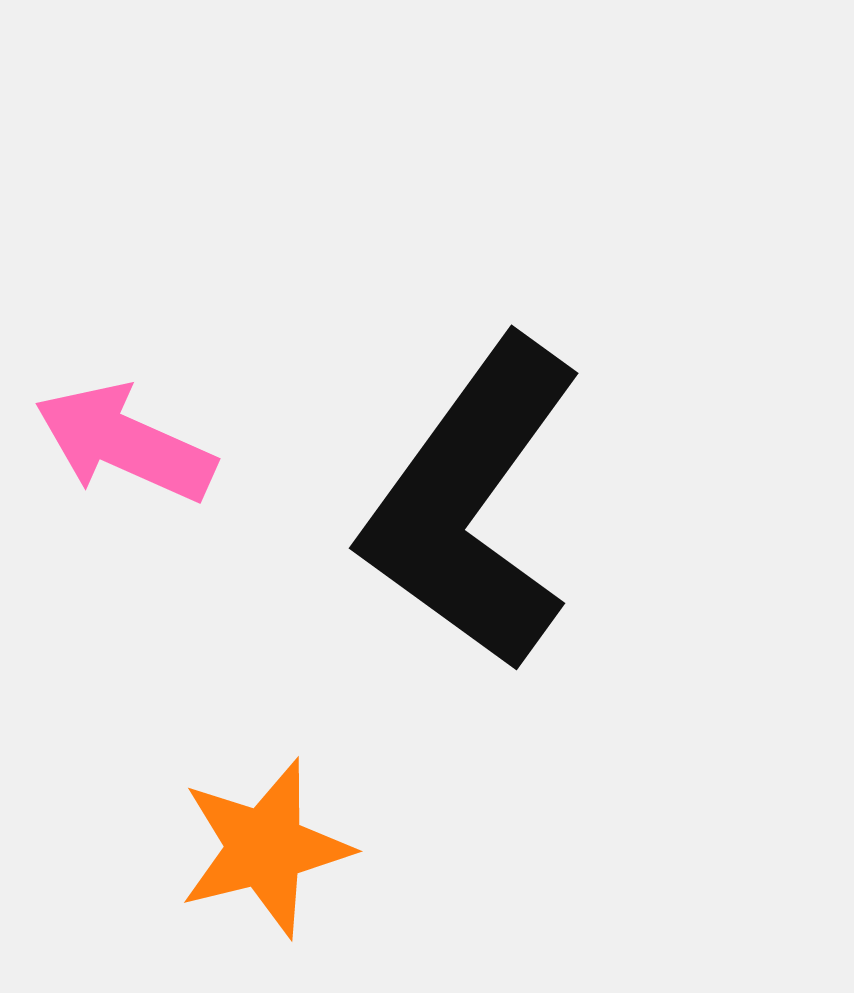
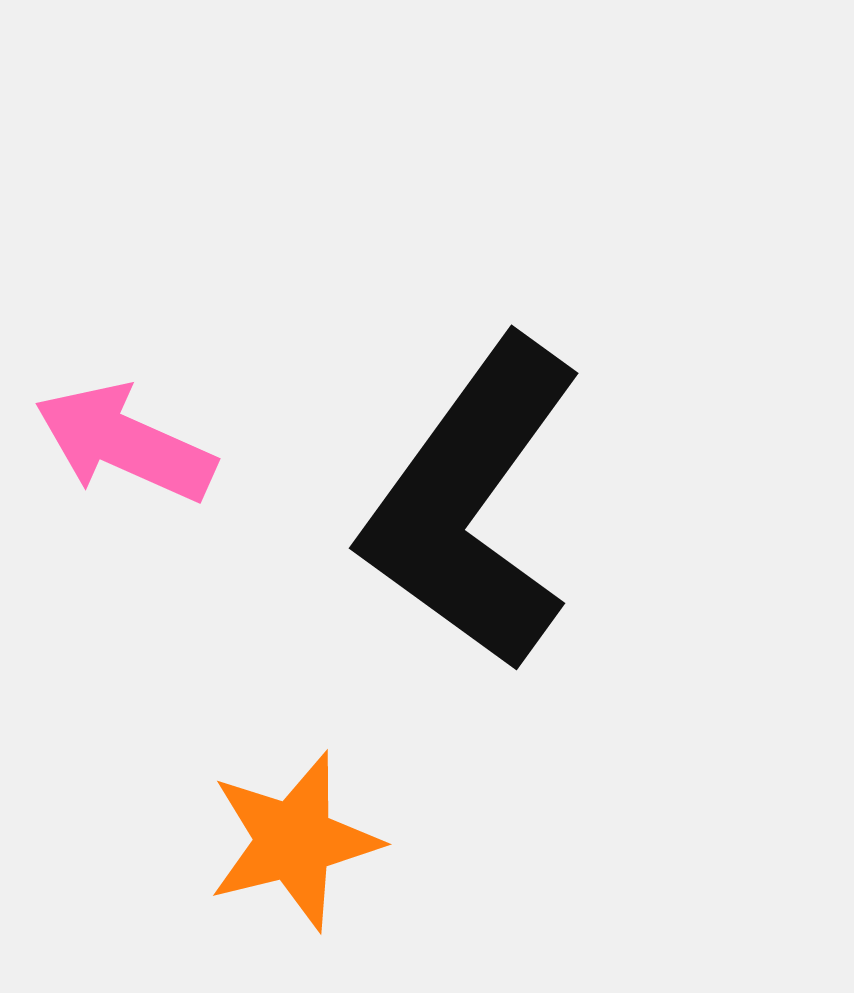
orange star: moved 29 px right, 7 px up
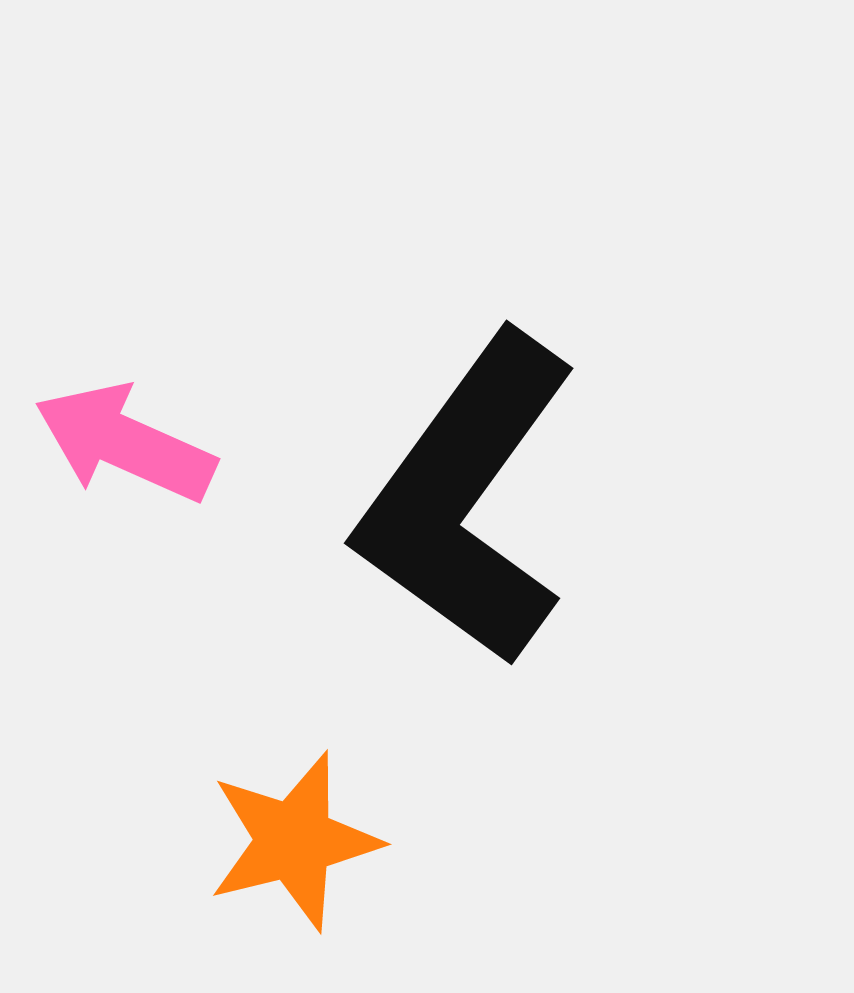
black L-shape: moved 5 px left, 5 px up
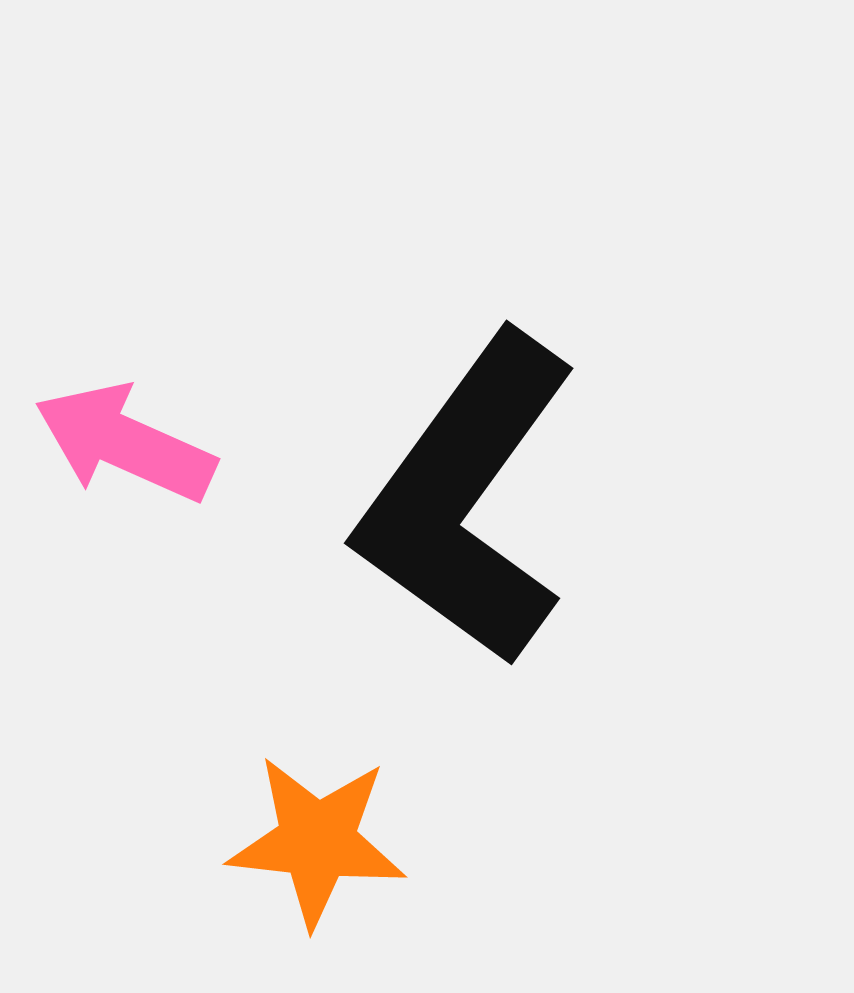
orange star: moved 23 px right; rotated 20 degrees clockwise
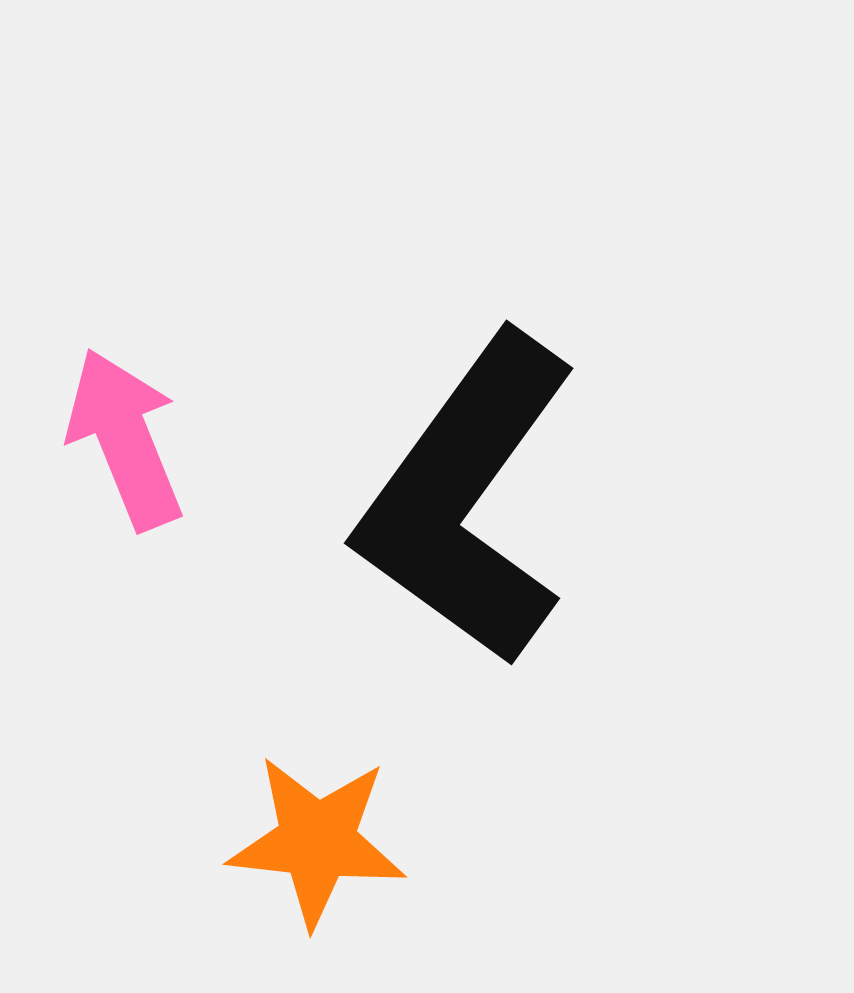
pink arrow: moved 4 px up; rotated 44 degrees clockwise
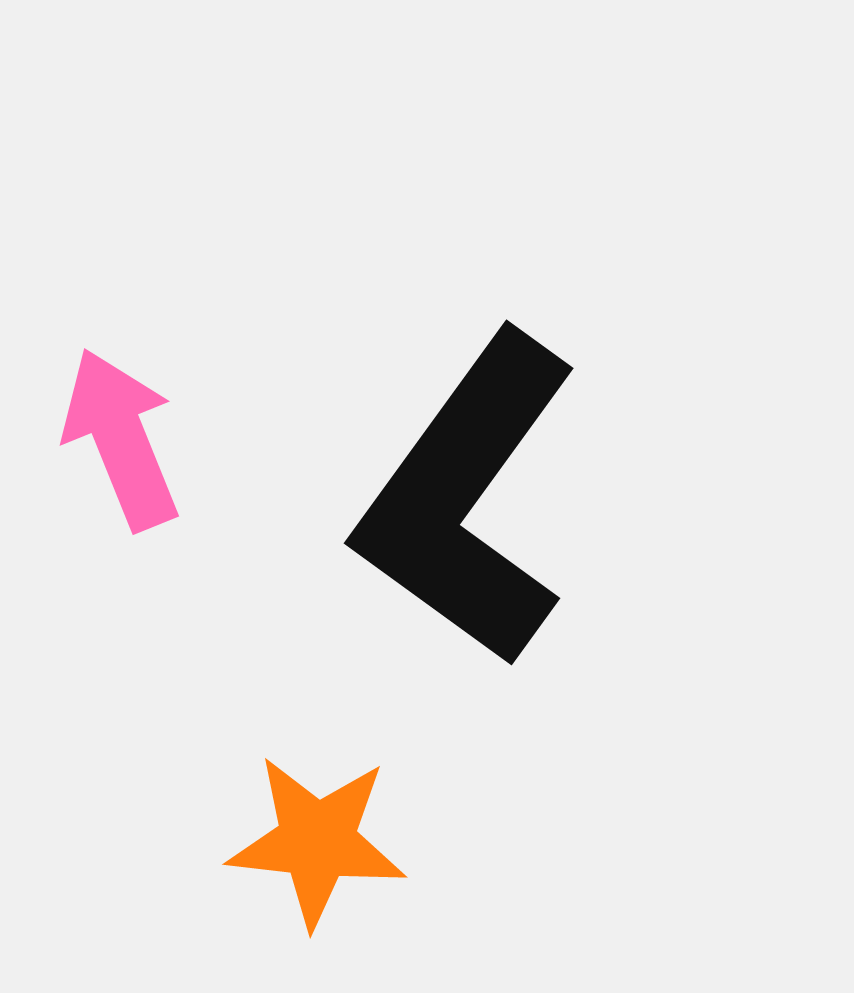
pink arrow: moved 4 px left
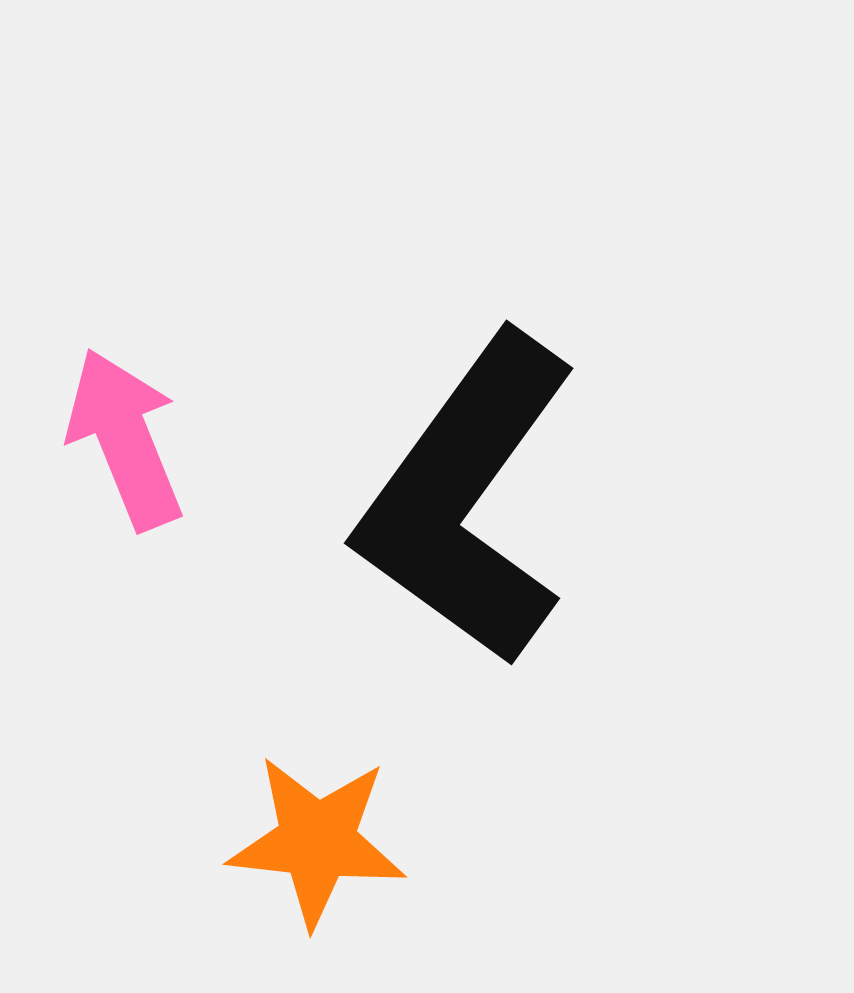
pink arrow: moved 4 px right
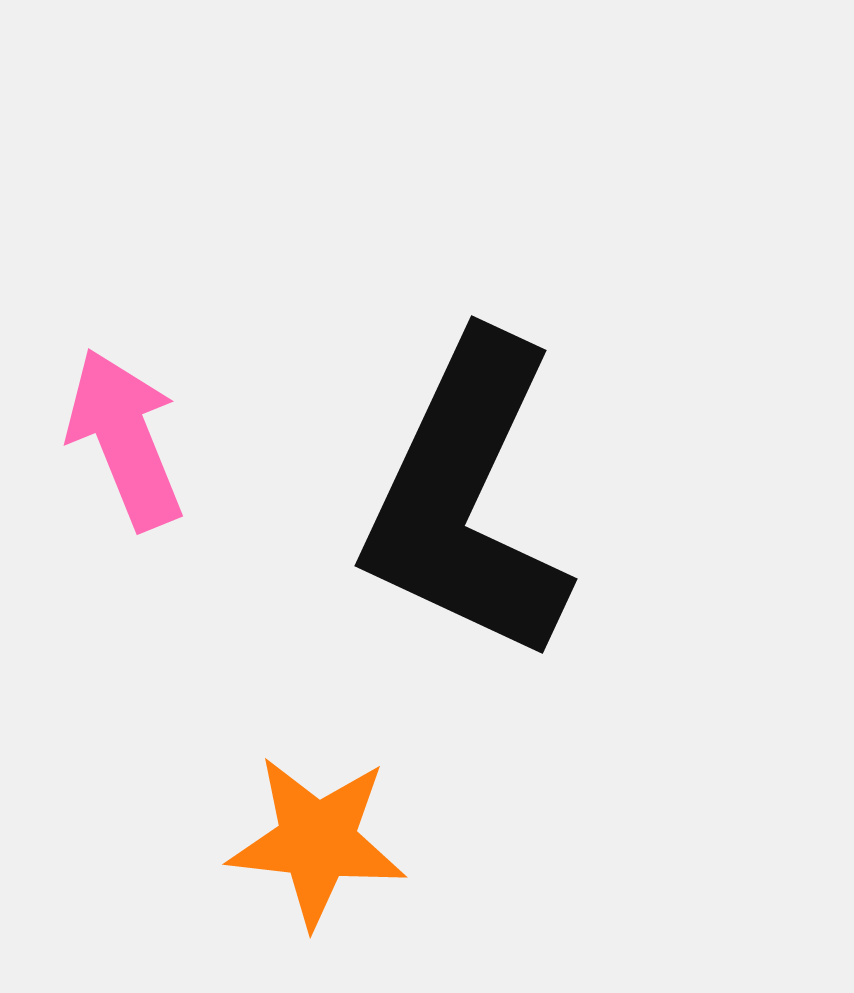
black L-shape: rotated 11 degrees counterclockwise
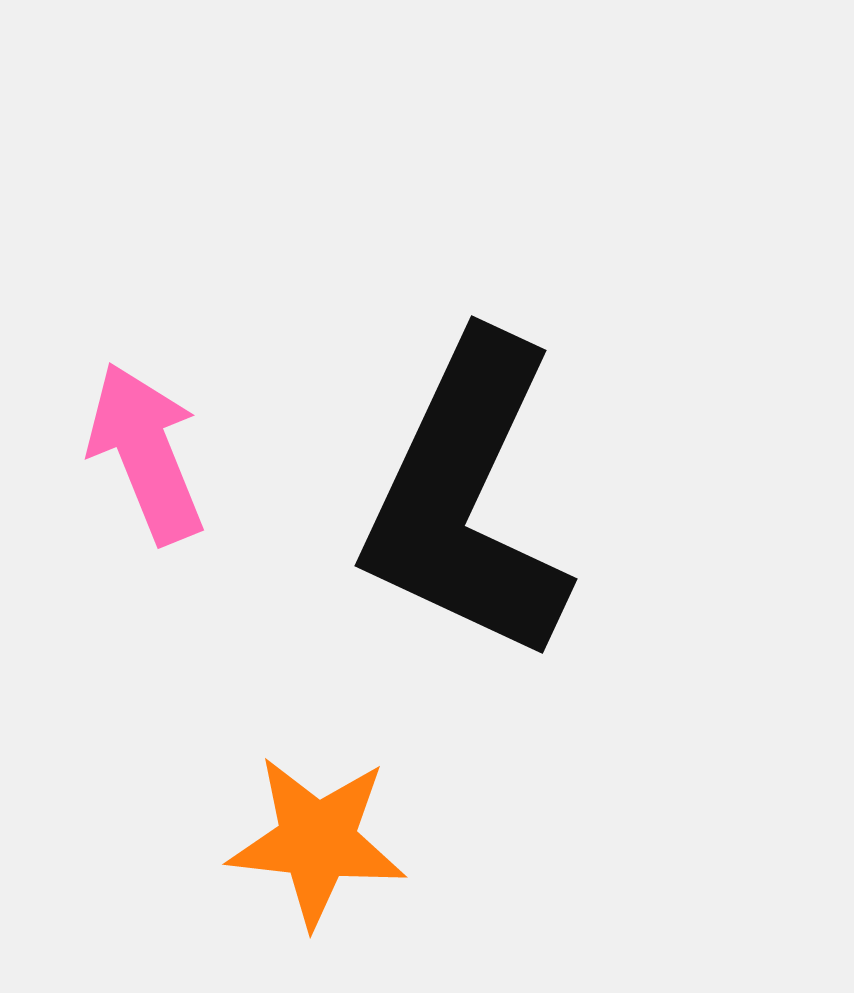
pink arrow: moved 21 px right, 14 px down
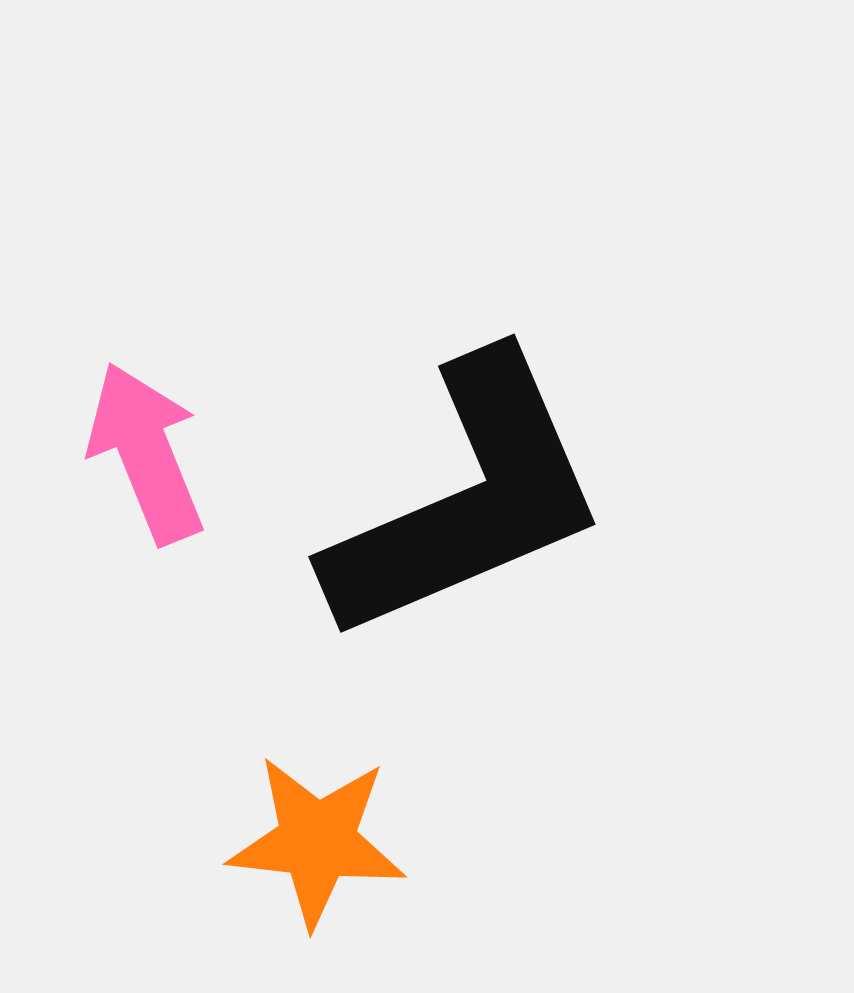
black L-shape: rotated 138 degrees counterclockwise
